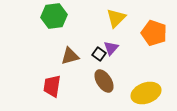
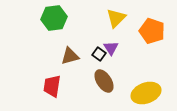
green hexagon: moved 2 px down
orange pentagon: moved 2 px left, 2 px up
purple triangle: rotated 14 degrees counterclockwise
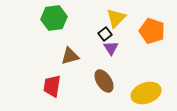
black square: moved 6 px right, 20 px up; rotated 16 degrees clockwise
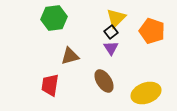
black square: moved 6 px right, 2 px up
red trapezoid: moved 2 px left, 1 px up
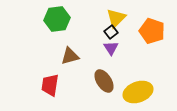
green hexagon: moved 3 px right, 1 px down
yellow ellipse: moved 8 px left, 1 px up
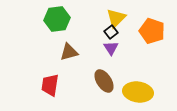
brown triangle: moved 1 px left, 4 px up
yellow ellipse: rotated 28 degrees clockwise
